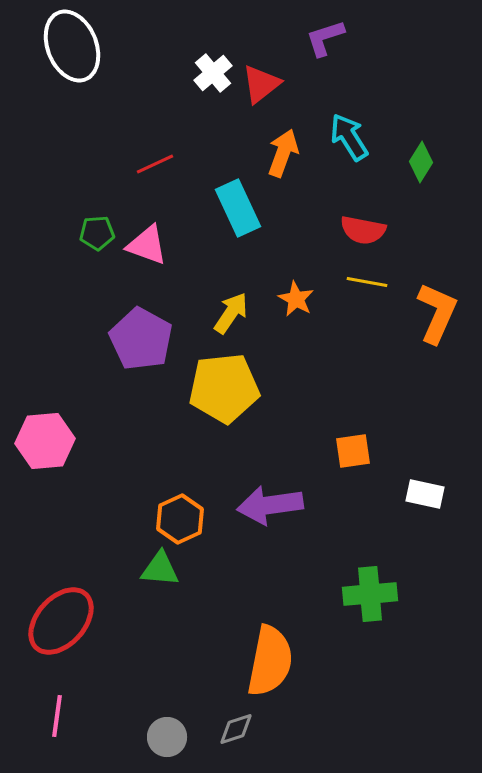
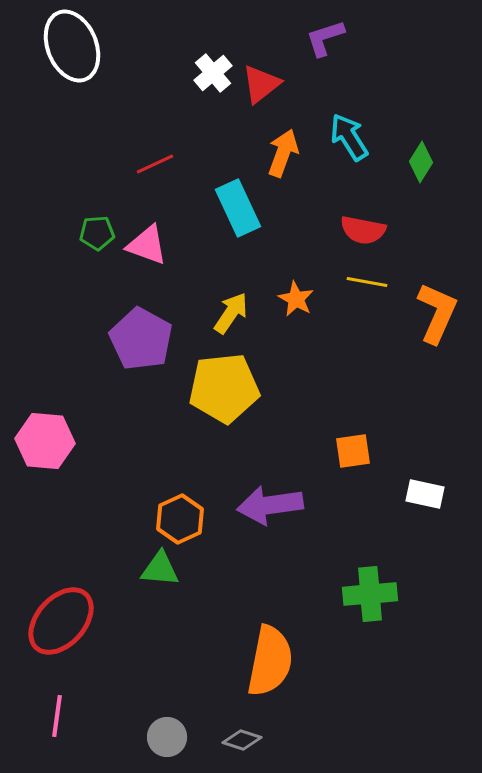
pink hexagon: rotated 10 degrees clockwise
gray diamond: moved 6 px right, 11 px down; rotated 36 degrees clockwise
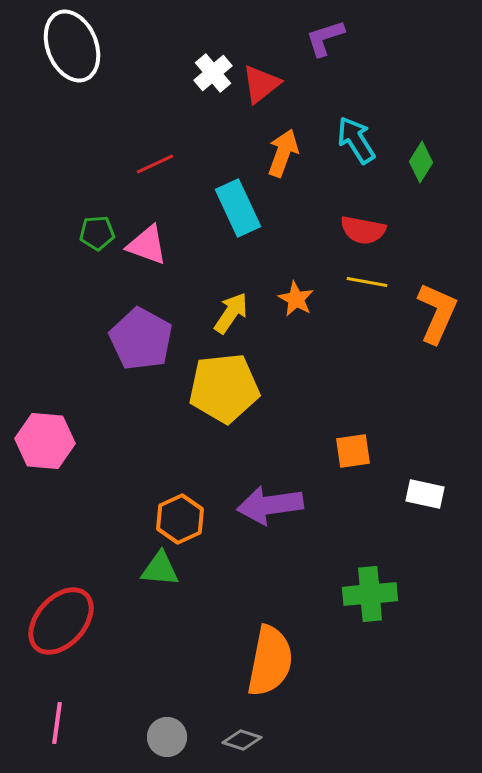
cyan arrow: moved 7 px right, 3 px down
pink line: moved 7 px down
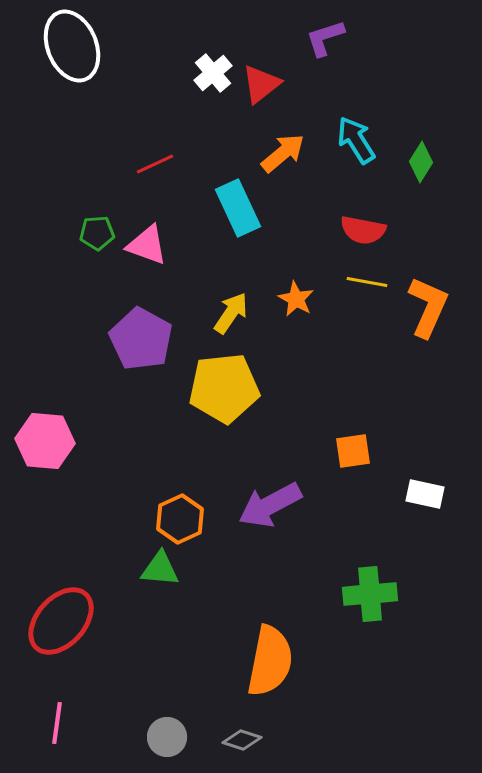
orange arrow: rotated 30 degrees clockwise
orange L-shape: moved 9 px left, 6 px up
purple arrow: rotated 20 degrees counterclockwise
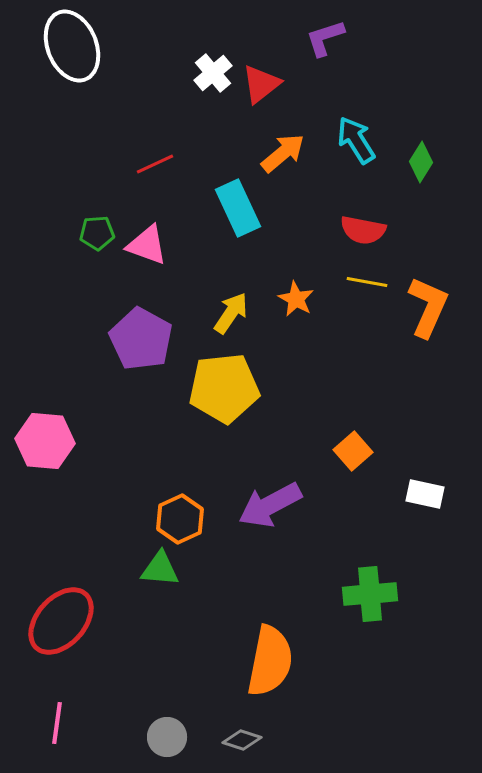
orange square: rotated 33 degrees counterclockwise
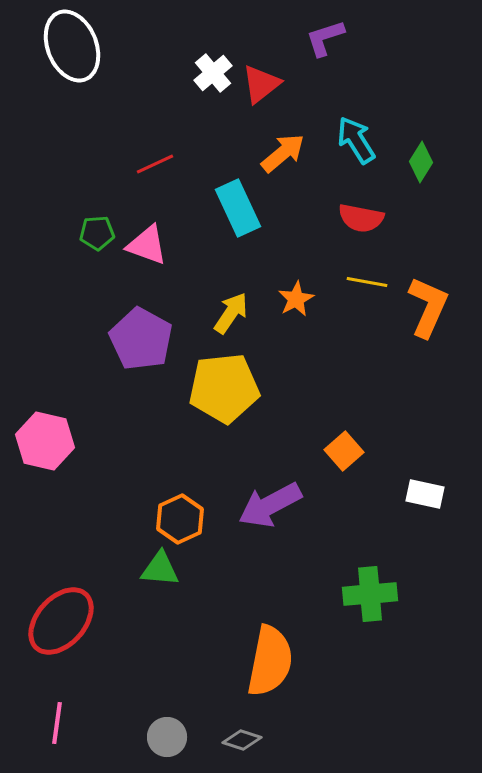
red semicircle: moved 2 px left, 12 px up
orange star: rotated 15 degrees clockwise
pink hexagon: rotated 8 degrees clockwise
orange square: moved 9 px left
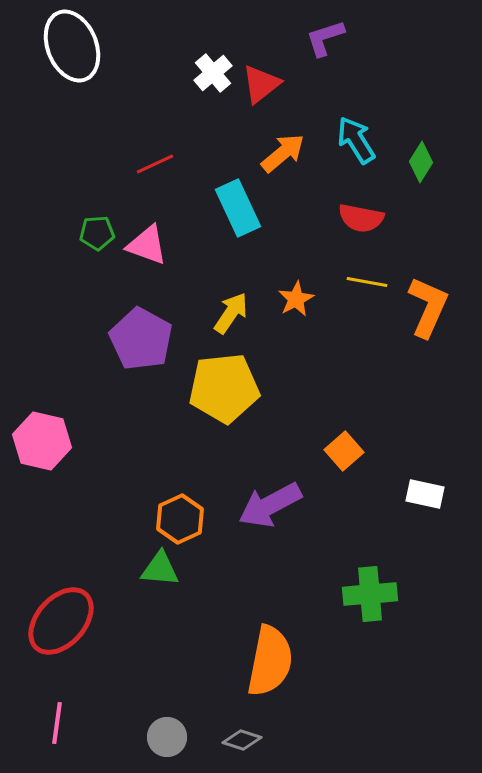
pink hexagon: moved 3 px left
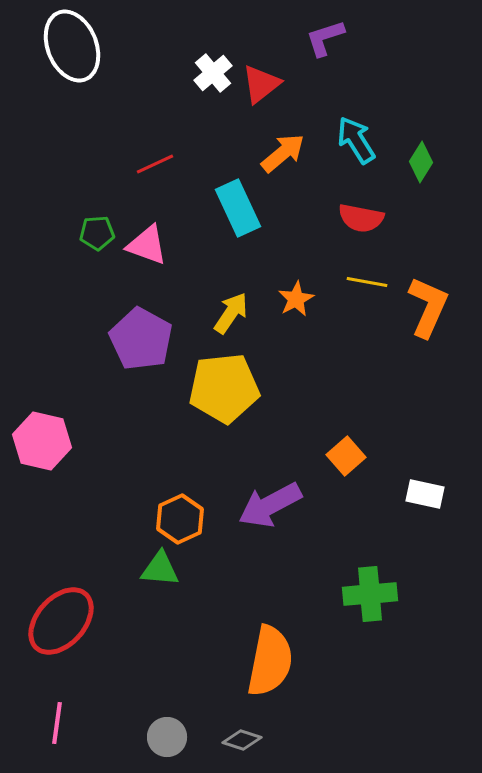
orange square: moved 2 px right, 5 px down
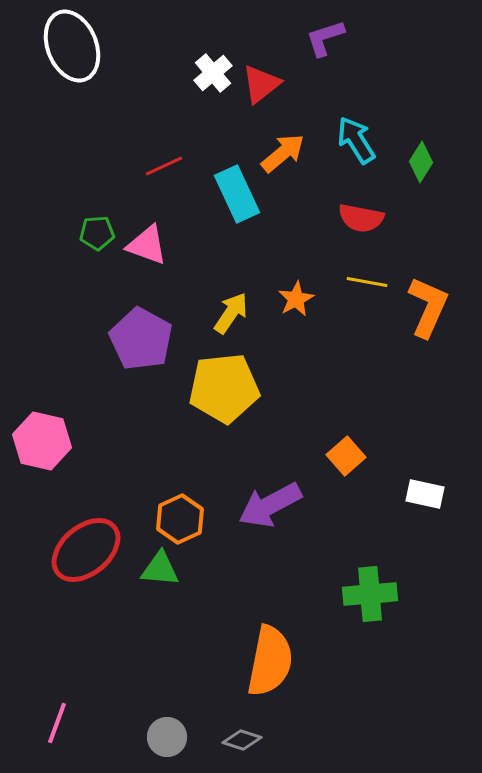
red line: moved 9 px right, 2 px down
cyan rectangle: moved 1 px left, 14 px up
red ellipse: moved 25 px right, 71 px up; rotated 8 degrees clockwise
pink line: rotated 12 degrees clockwise
